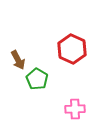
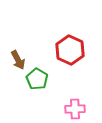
red hexagon: moved 2 px left, 1 px down
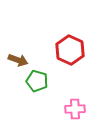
brown arrow: rotated 42 degrees counterclockwise
green pentagon: moved 2 px down; rotated 15 degrees counterclockwise
